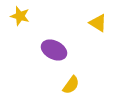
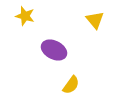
yellow star: moved 5 px right
yellow triangle: moved 3 px left, 3 px up; rotated 18 degrees clockwise
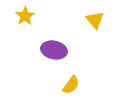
yellow star: rotated 24 degrees clockwise
purple ellipse: rotated 15 degrees counterclockwise
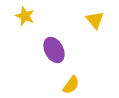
yellow star: rotated 18 degrees counterclockwise
purple ellipse: rotated 50 degrees clockwise
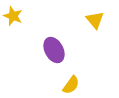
yellow star: moved 12 px left
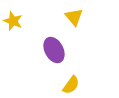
yellow star: moved 5 px down
yellow triangle: moved 21 px left, 3 px up
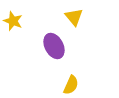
purple ellipse: moved 4 px up
yellow semicircle: rotated 12 degrees counterclockwise
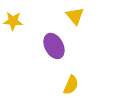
yellow triangle: moved 1 px right, 1 px up
yellow star: rotated 18 degrees counterclockwise
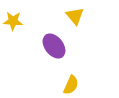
purple ellipse: rotated 10 degrees counterclockwise
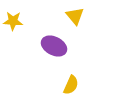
purple ellipse: rotated 25 degrees counterclockwise
